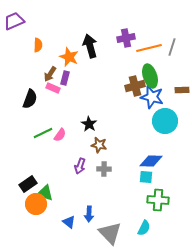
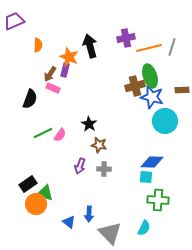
purple rectangle: moved 8 px up
blue diamond: moved 1 px right, 1 px down
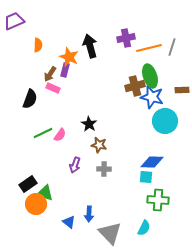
purple arrow: moved 5 px left, 1 px up
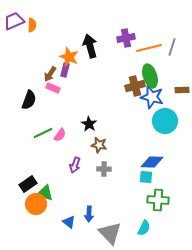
orange semicircle: moved 6 px left, 20 px up
black semicircle: moved 1 px left, 1 px down
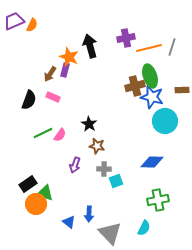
orange semicircle: rotated 24 degrees clockwise
pink rectangle: moved 9 px down
brown star: moved 2 px left, 1 px down
cyan square: moved 30 px left, 4 px down; rotated 24 degrees counterclockwise
green cross: rotated 15 degrees counterclockwise
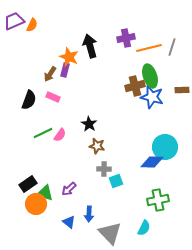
cyan circle: moved 26 px down
purple arrow: moved 6 px left, 24 px down; rotated 28 degrees clockwise
